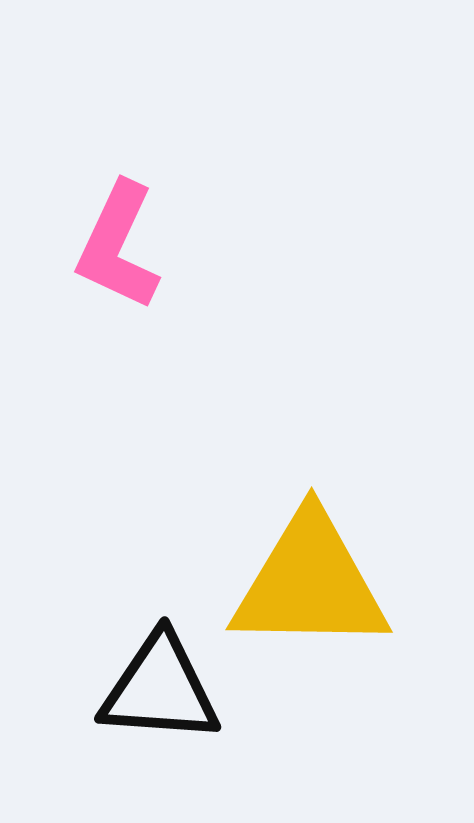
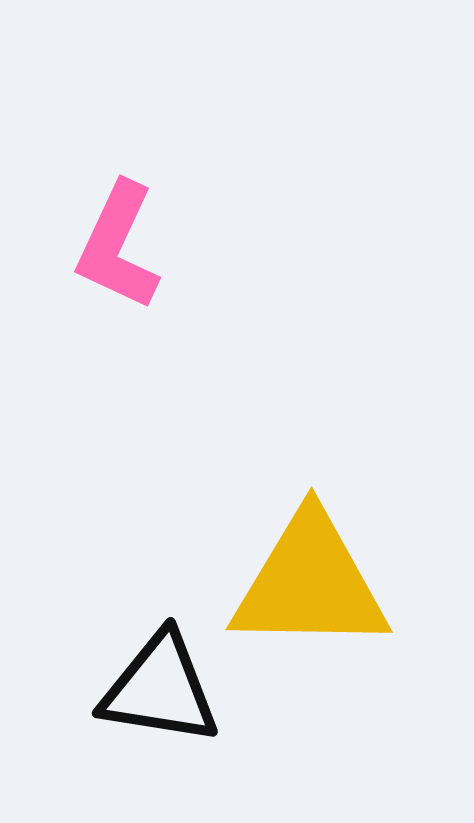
black triangle: rotated 5 degrees clockwise
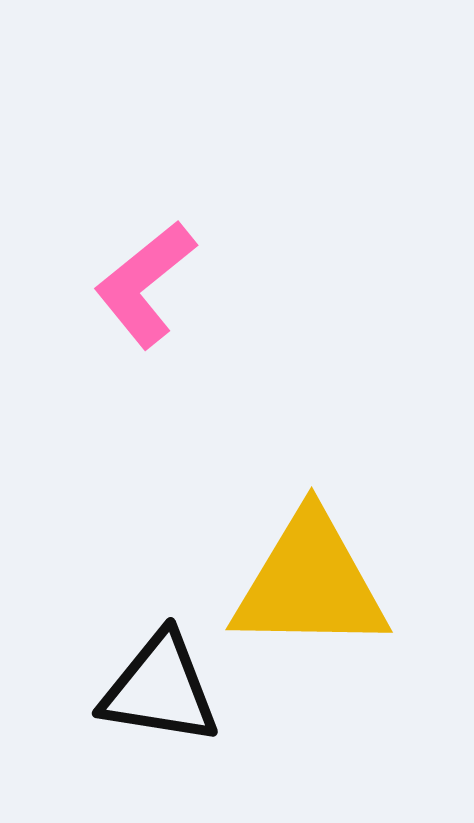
pink L-shape: moved 27 px right, 38 px down; rotated 26 degrees clockwise
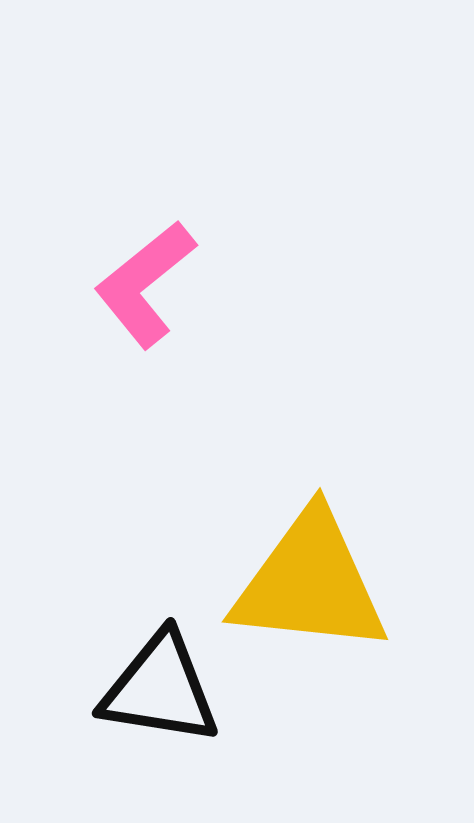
yellow triangle: rotated 5 degrees clockwise
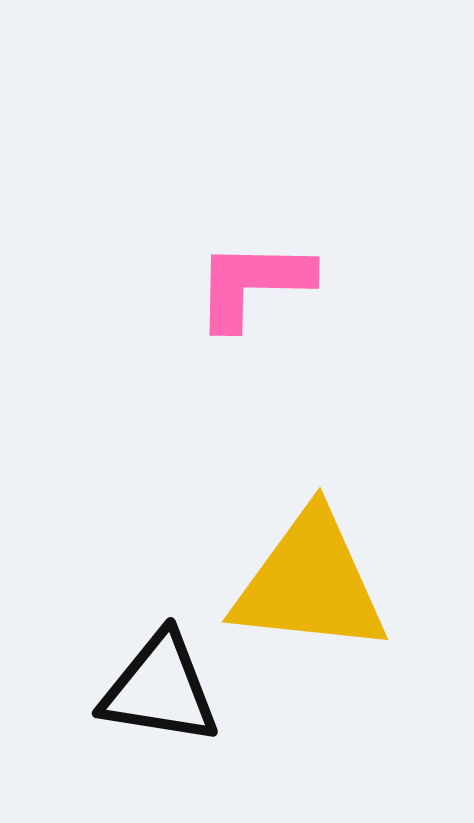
pink L-shape: moved 108 px right; rotated 40 degrees clockwise
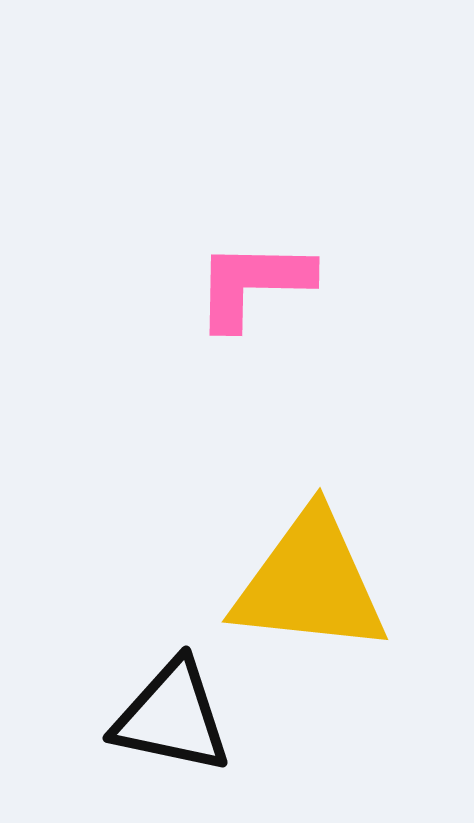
black triangle: moved 12 px right, 28 px down; rotated 3 degrees clockwise
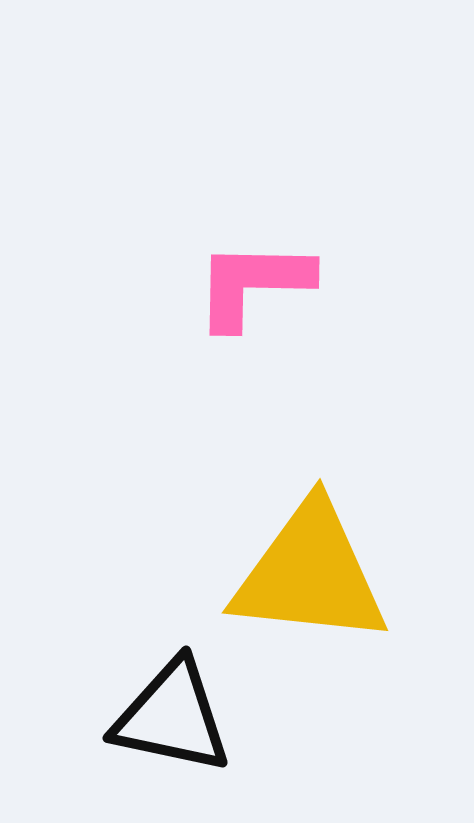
yellow triangle: moved 9 px up
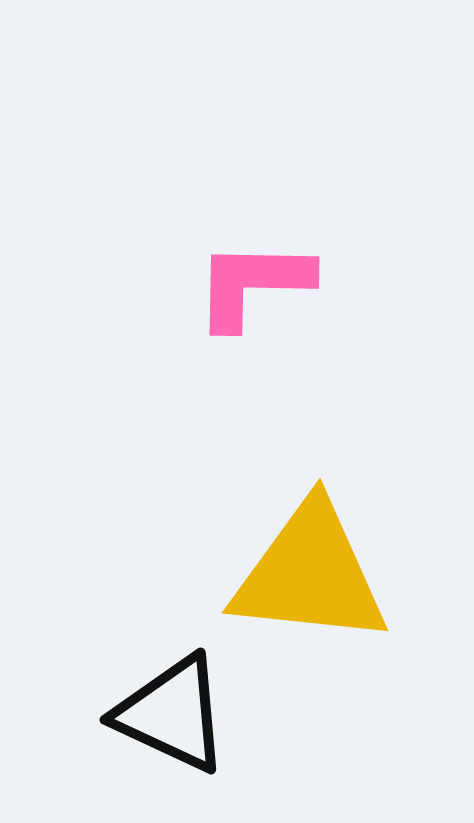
black triangle: moved 3 px up; rotated 13 degrees clockwise
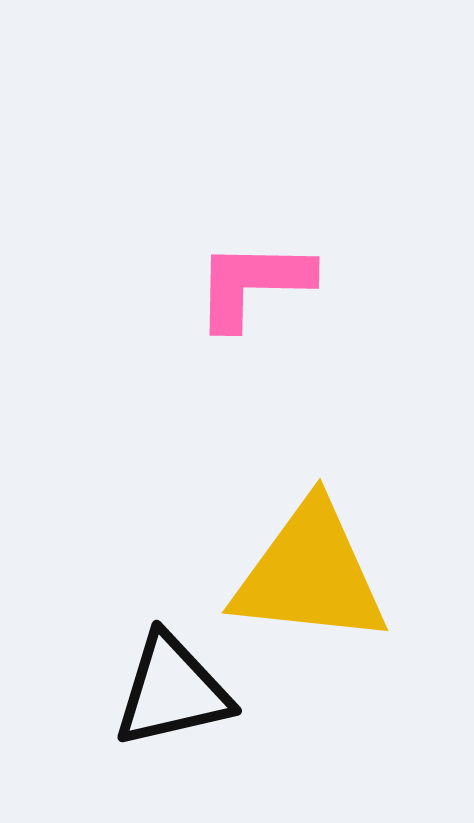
black triangle: moved 23 px up; rotated 38 degrees counterclockwise
